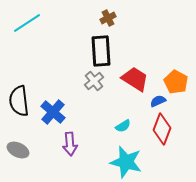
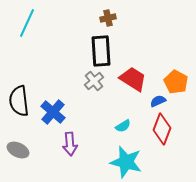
brown cross: rotated 14 degrees clockwise
cyan line: rotated 32 degrees counterclockwise
red trapezoid: moved 2 px left
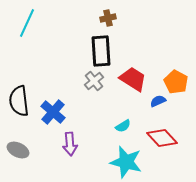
red diamond: moved 9 px down; rotated 64 degrees counterclockwise
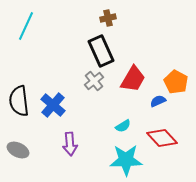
cyan line: moved 1 px left, 3 px down
black rectangle: rotated 20 degrees counterclockwise
red trapezoid: rotated 88 degrees clockwise
blue cross: moved 7 px up
cyan star: moved 2 px up; rotated 16 degrees counterclockwise
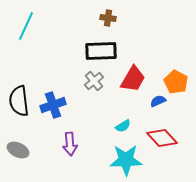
brown cross: rotated 21 degrees clockwise
black rectangle: rotated 68 degrees counterclockwise
blue cross: rotated 30 degrees clockwise
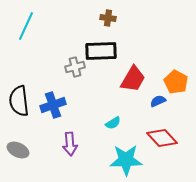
gray cross: moved 19 px left, 14 px up; rotated 24 degrees clockwise
cyan semicircle: moved 10 px left, 3 px up
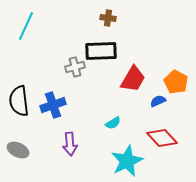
cyan star: moved 1 px right, 1 px down; rotated 24 degrees counterclockwise
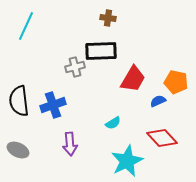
orange pentagon: rotated 15 degrees counterclockwise
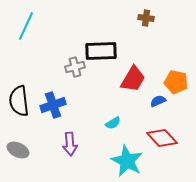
brown cross: moved 38 px right
cyan star: rotated 20 degrees counterclockwise
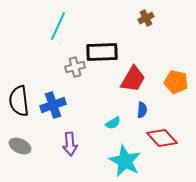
brown cross: rotated 35 degrees counterclockwise
cyan line: moved 32 px right
black rectangle: moved 1 px right, 1 px down
blue semicircle: moved 16 px left, 9 px down; rotated 119 degrees clockwise
gray ellipse: moved 2 px right, 4 px up
cyan star: moved 2 px left
